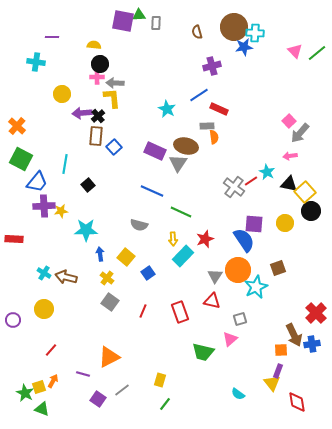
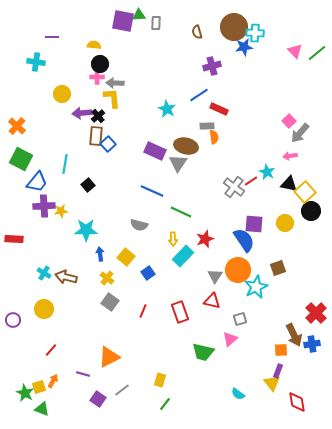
blue square at (114, 147): moved 6 px left, 3 px up
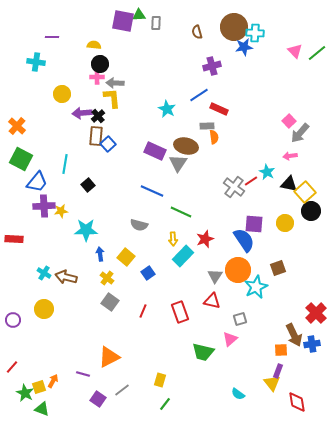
red line at (51, 350): moved 39 px left, 17 px down
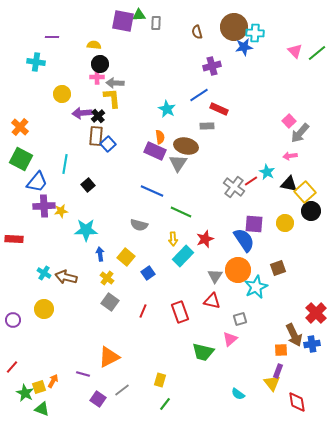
orange cross at (17, 126): moved 3 px right, 1 px down
orange semicircle at (214, 137): moved 54 px left
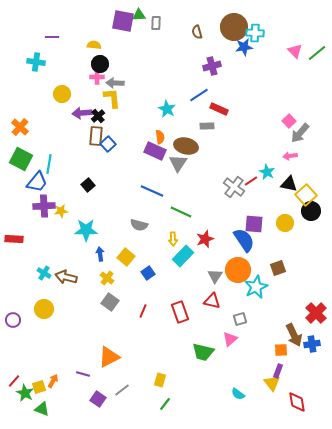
cyan line at (65, 164): moved 16 px left
yellow square at (305, 192): moved 1 px right, 3 px down
red line at (12, 367): moved 2 px right, 14 px down
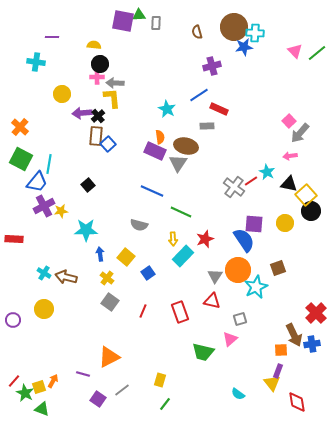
purple cross at (44, 206): rotated 25 degrees counterclockwise
